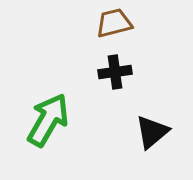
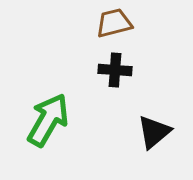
black cross: moved 2 px up; rotated 12 degrees clockwise
black triangle: moved 2 px right
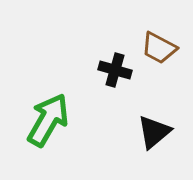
brown trapezoid: moved 45 px right, 25 px down; rotated 138 degrees counterclockwise
black cross: rotated 12 degrees clockwise
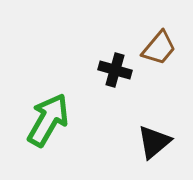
brown trapezoid: rotated 78 degrees counterclockwise
black triangle: moved 10 px down
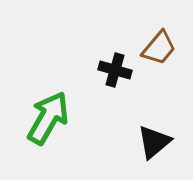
green arrow: moved 2 px up
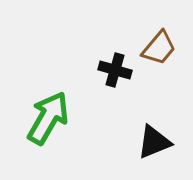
black triangle: rotated 18 degrees clockwise
